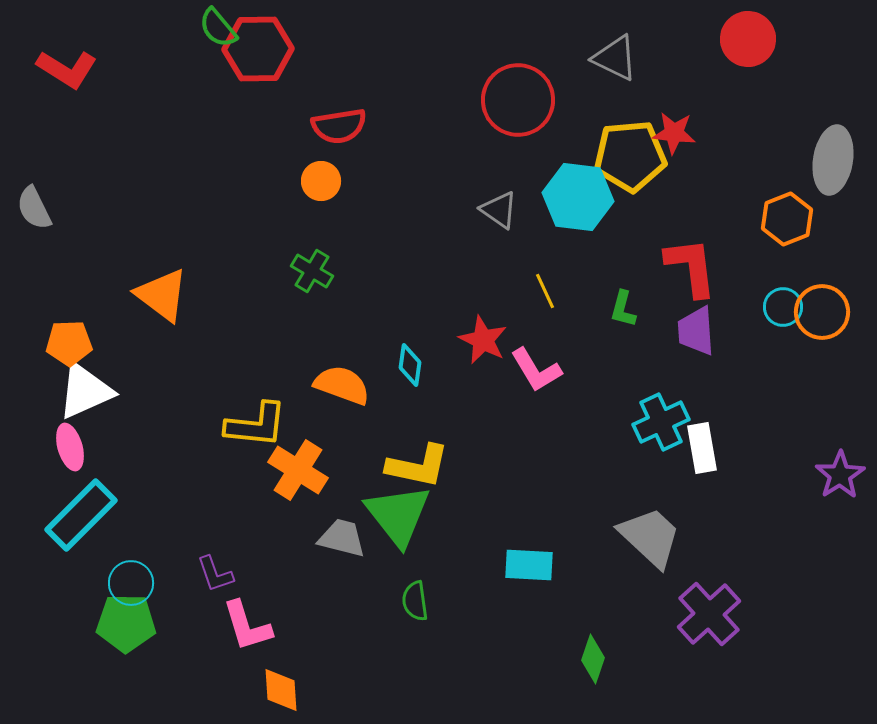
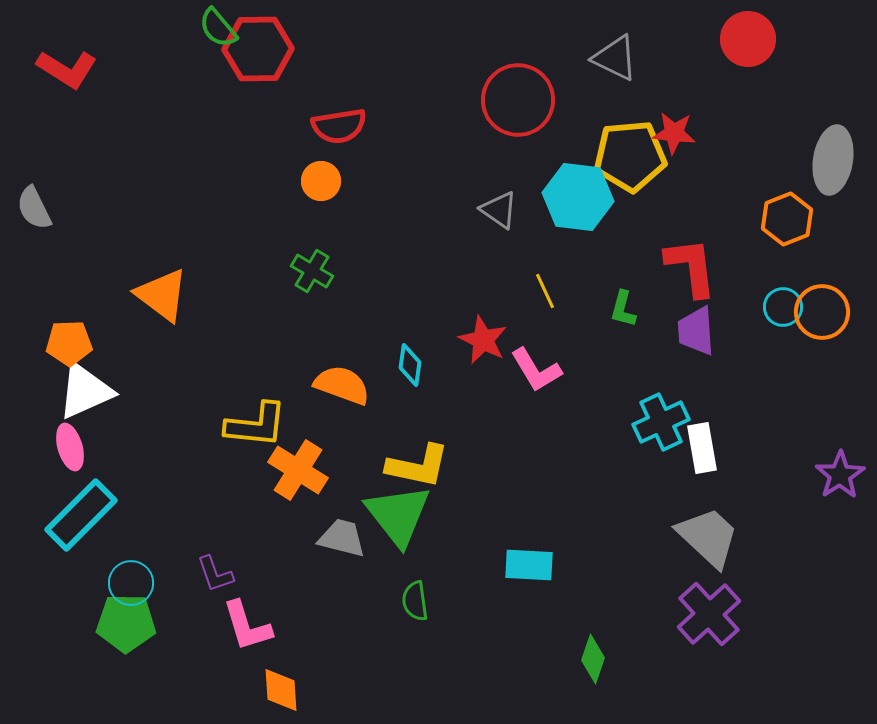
gray trapezoid at (650, 537): moved 58 px right
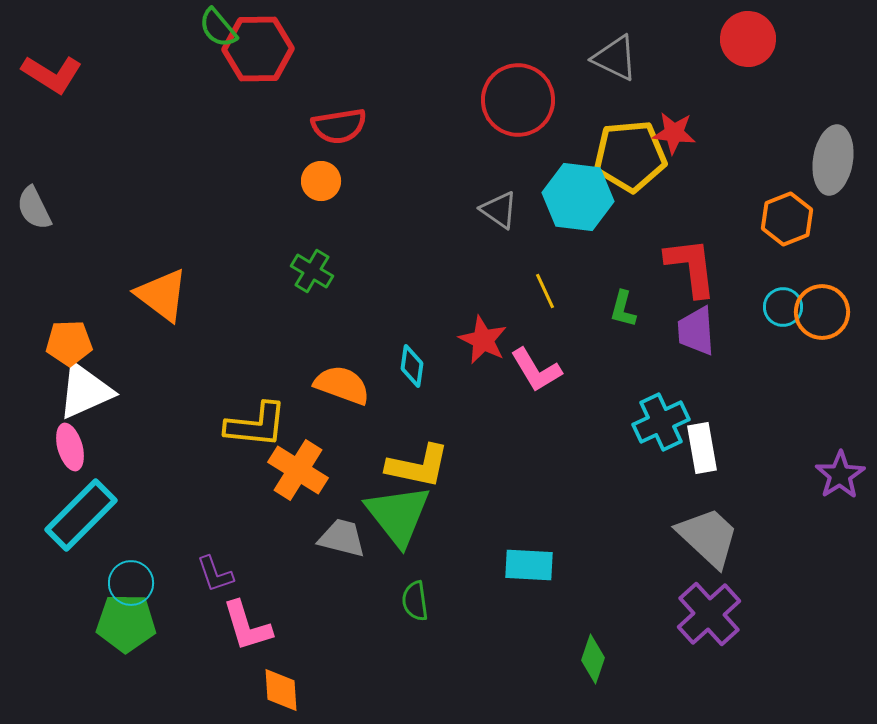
red L-shape at (67, 69): moved 15 px left, 5 px down
cyan diamond at (410, 365): moved 2 px right, 1 px down
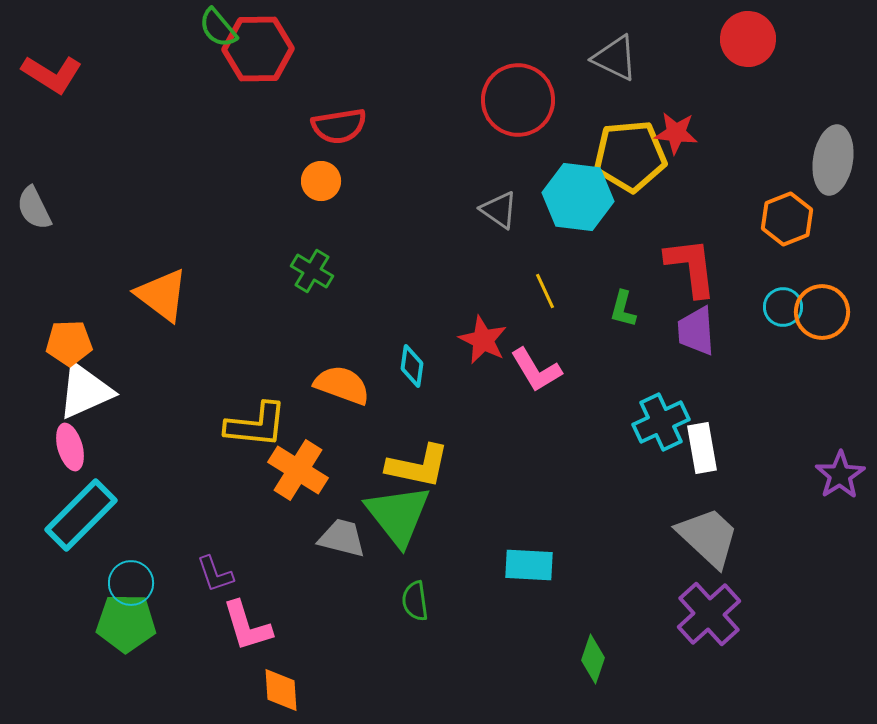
red star at (674, 133): moved 2 px right
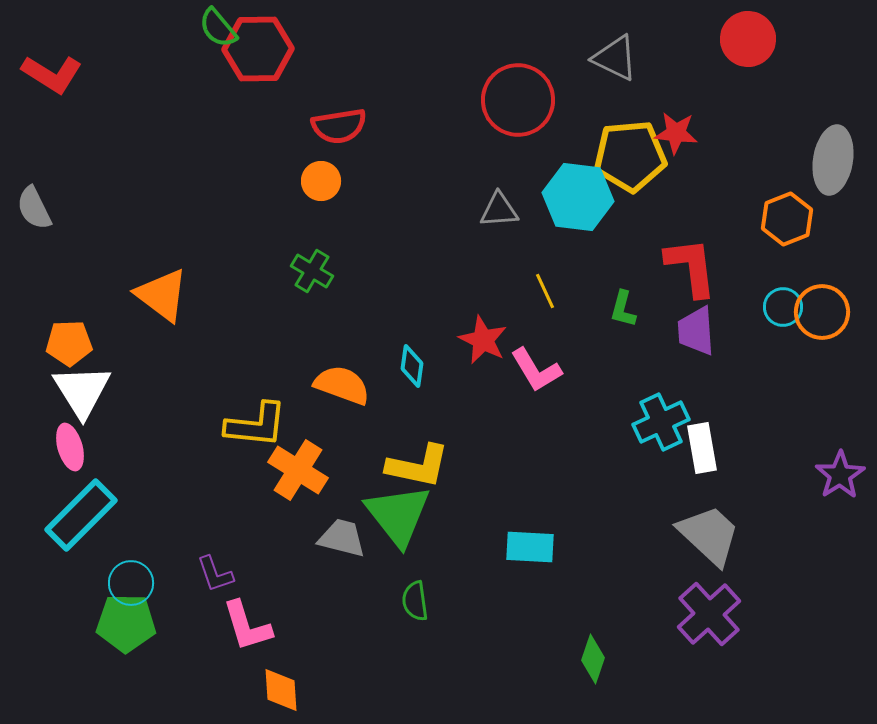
gray triangle at (499, 210): rotated 39 degrees counterclockwise
white triangle at (85, 391): moved 3 px left; rotated 38 degrees counterclockwise
gray trapezoid at (708, 537): moved 1 px right, 2 px up
cyan rectangle at (529, 565): moved 1 px right, 18 px up
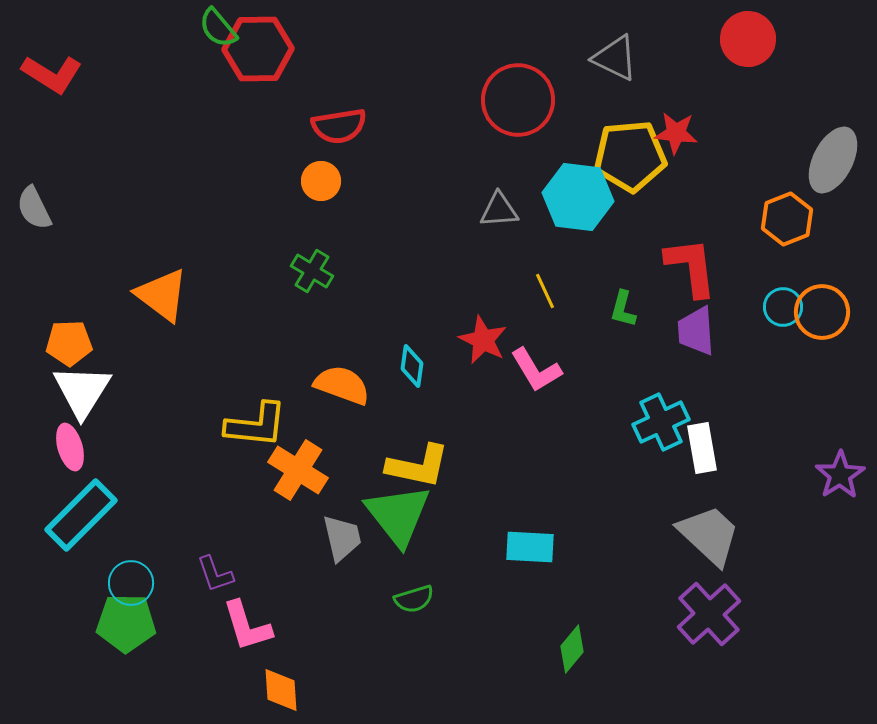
gray ellipse at (833, 160): rotated 18 degrees clockwise
white triangle at (82, 391): rotated 4 degrees clockwise
gray trapezoid at (342, 538): rotated 63 degrees clockwise
green semicircle at (415, 601): moved 1 px left, 2 px up; rotated 99 degrees counterclockwise
green diamond at (593, 659): moved 21 px left, 10 px up; rotated 21 degrees clockwise
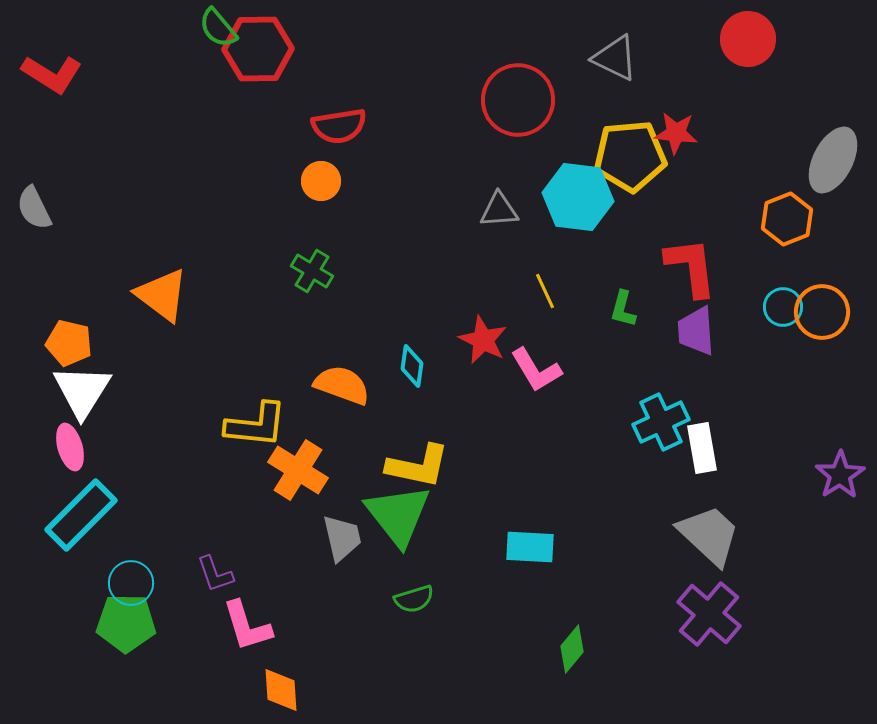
orange pentagon at (69, 343): rotated 15 degrees clockwise
purple cross at (709, 614): rotated 8 degrees counterclockwise
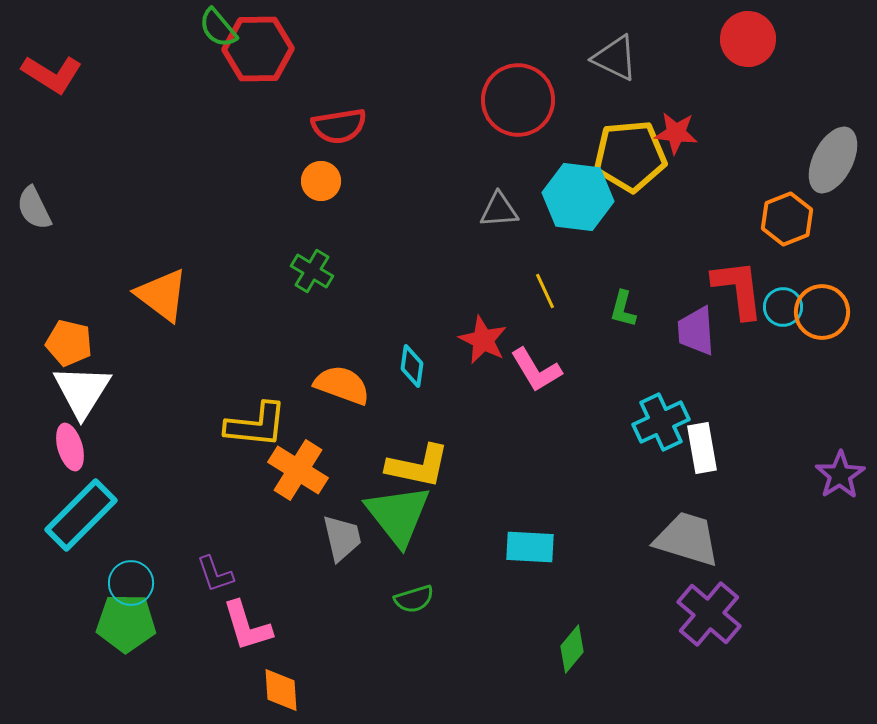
red L-shape at (691, 267): moved 47 px right, 22 px down
gray trapezoid at (709, 535): moved 22 px left, 4 px down; rotated 26 degrees counterclockwise
